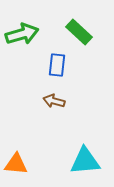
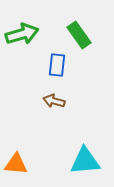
green rectangle: moved 3 px down; rotated 12 degrees clockwise
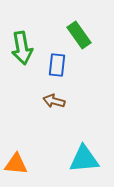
green arrow: moved 14 px down; rotated 96 degrees clockwise
cyan triangle: moved 1 px left, 2 px up
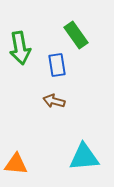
green rectangle: moved 3 px left
green arrow: moved 2 px left
blue rectangle: rotated 15 degrees counterclockwise
cyan triangle: moved 2 px up
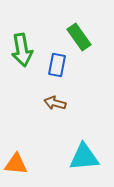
green rectangle: moved 3 px right, 2 px down
green arrow: moved 2 px right, 2 px down
blue rectangle: rotated 20 degrees clockwise
brown arrow: moved 1 px right, 2 px down
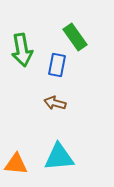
green rectangle: moved 4 px left
cyan triangle: moved 25 px left
